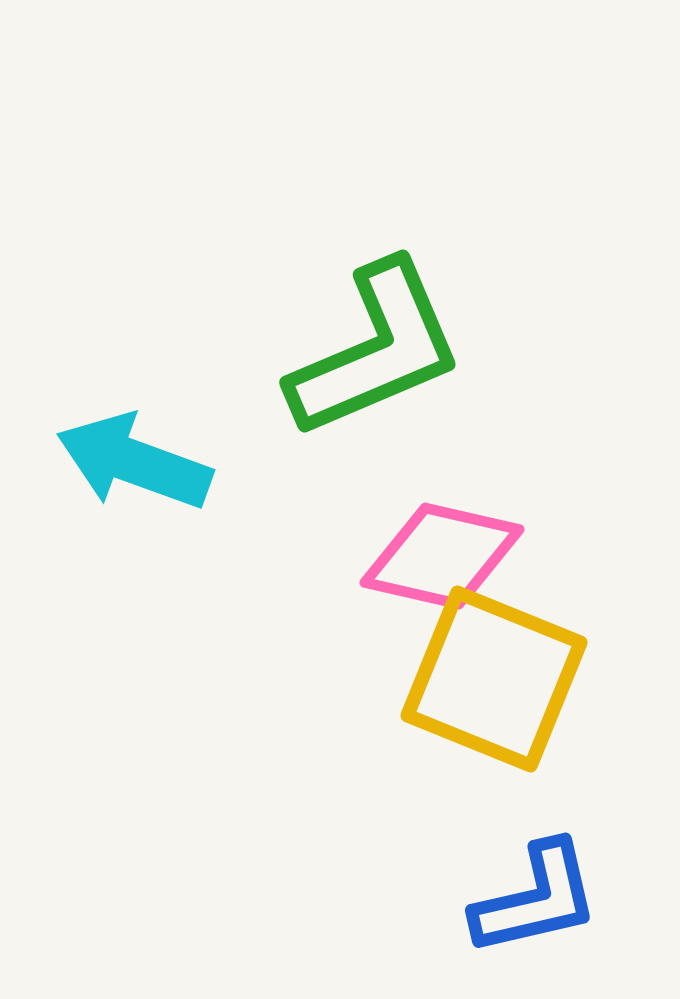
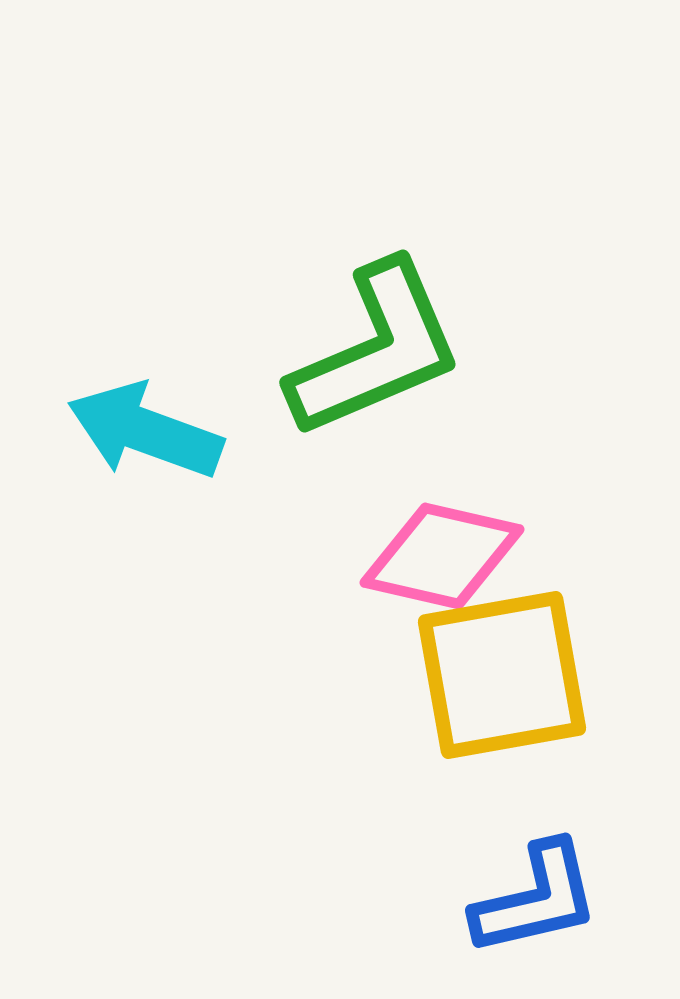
cyan arrow: moved 11 px right, 31 px up
yellow square: moved 8 px right, 4 px up; rotated 32 degrees counterclockwise
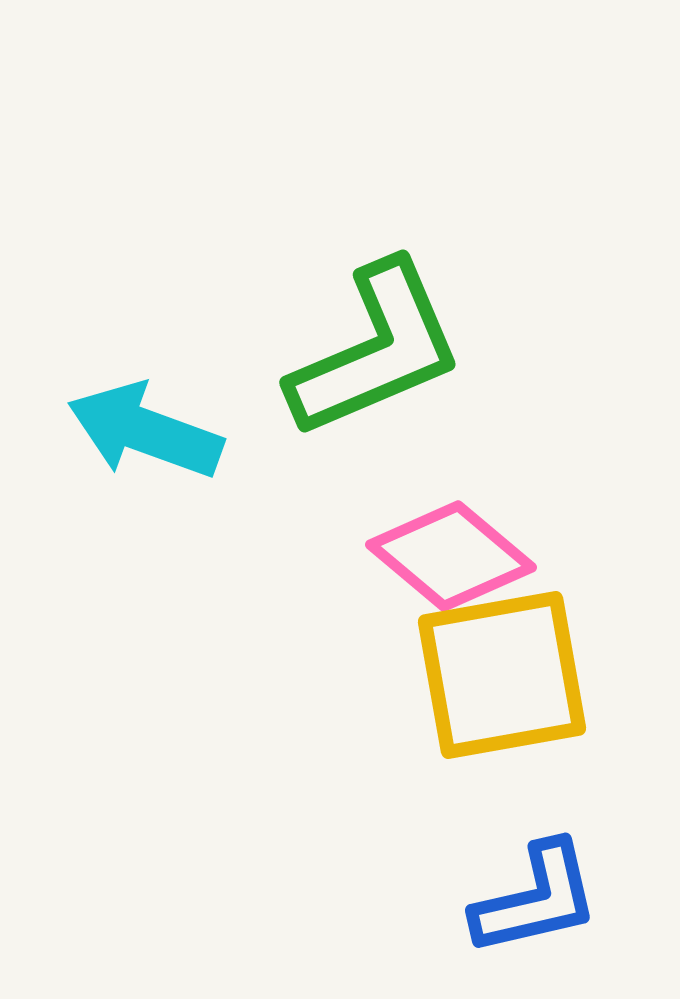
pink diamond: moved 9 px right; rotated 27 degrees clockwise
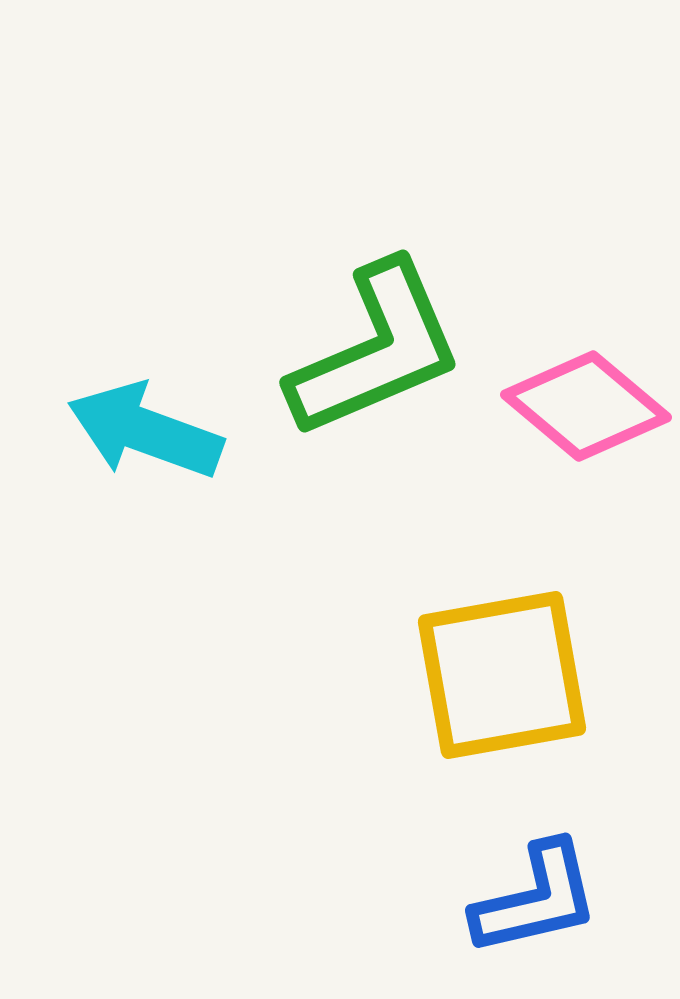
pink diamond: moved 135 px right, 150 px up
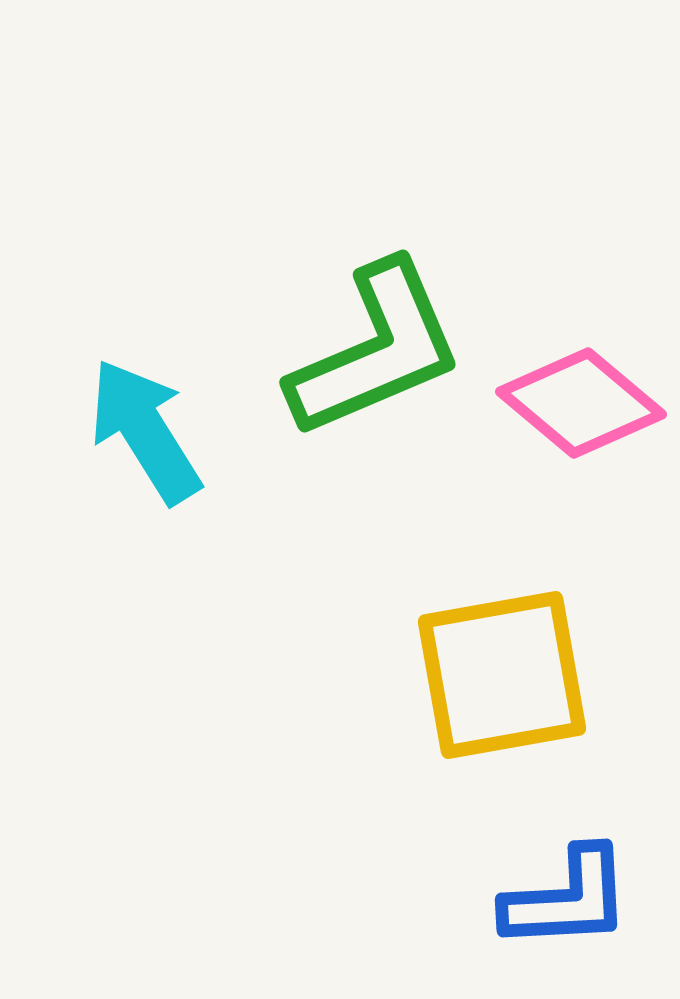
pink diamond: moved 5 px left, 3 px up
cyan arrow: rotated 38 degrees clockwise
blue L-shape: moved 31 px right; rotated 10 degrees clockwise
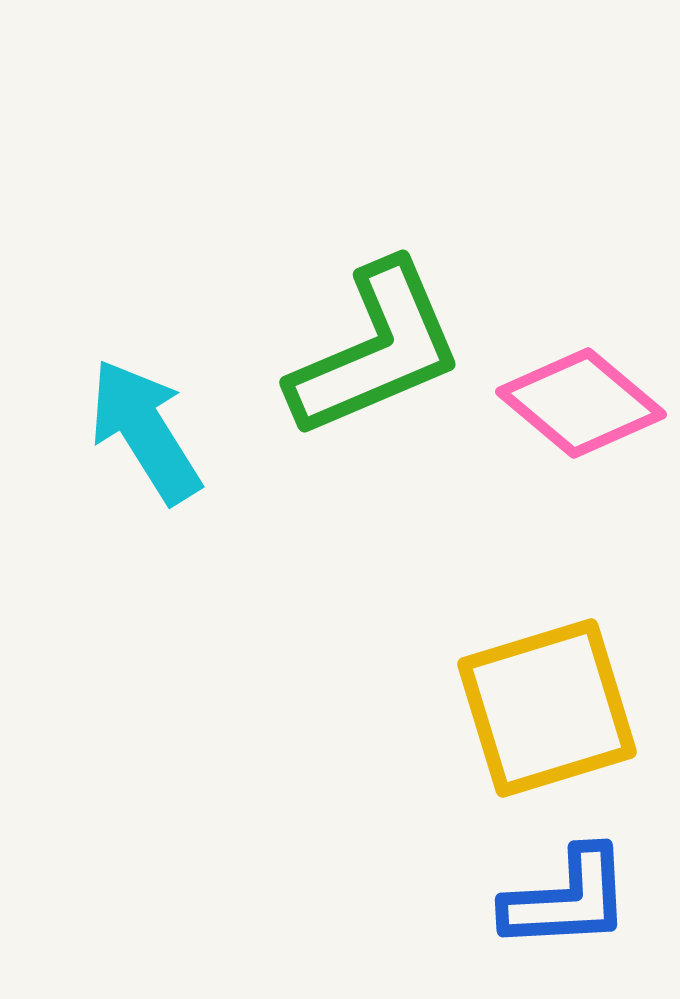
yellow square: moved 45 px right, 33 px down; rotated 7 degrees counterclockwise
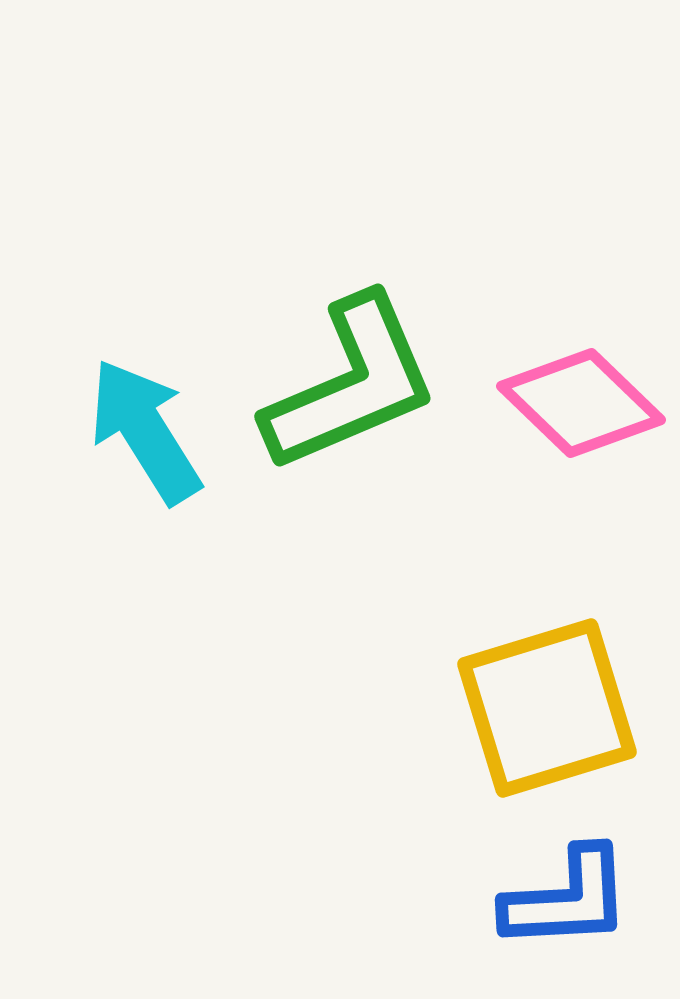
green L-shape: moved 25 px left, 34 px down
pink diamond: rotated 4 degrees clockwise
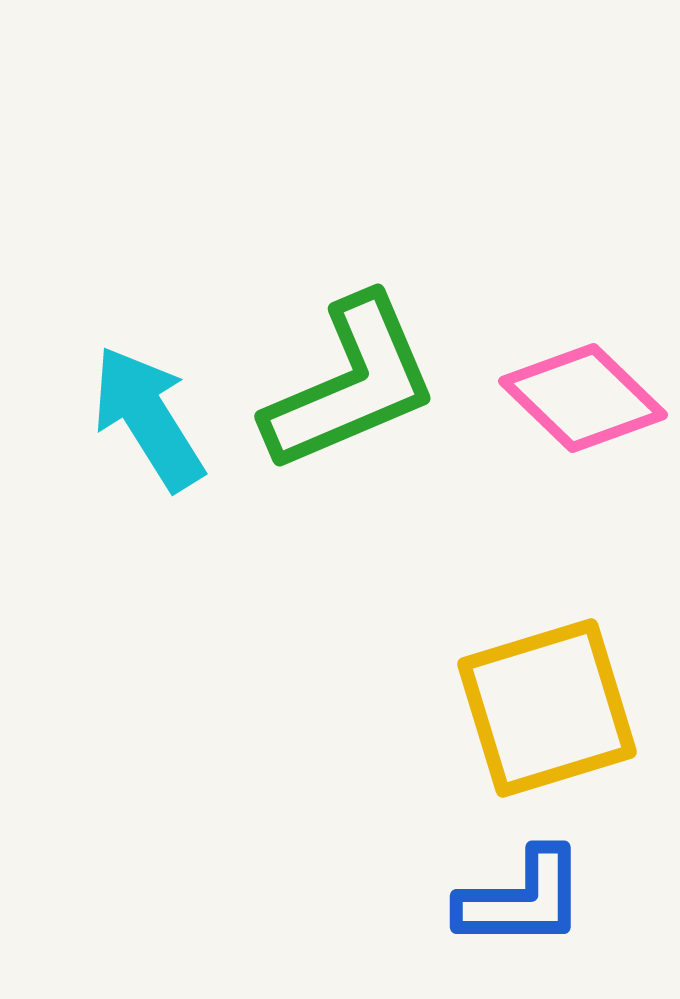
pink diamond: moved 2 px right, 5 px up
cyan arrow: moved 3 px right, 13 px up
blue L-shape: moved 45 px left; rotated 3 degrees clockwise
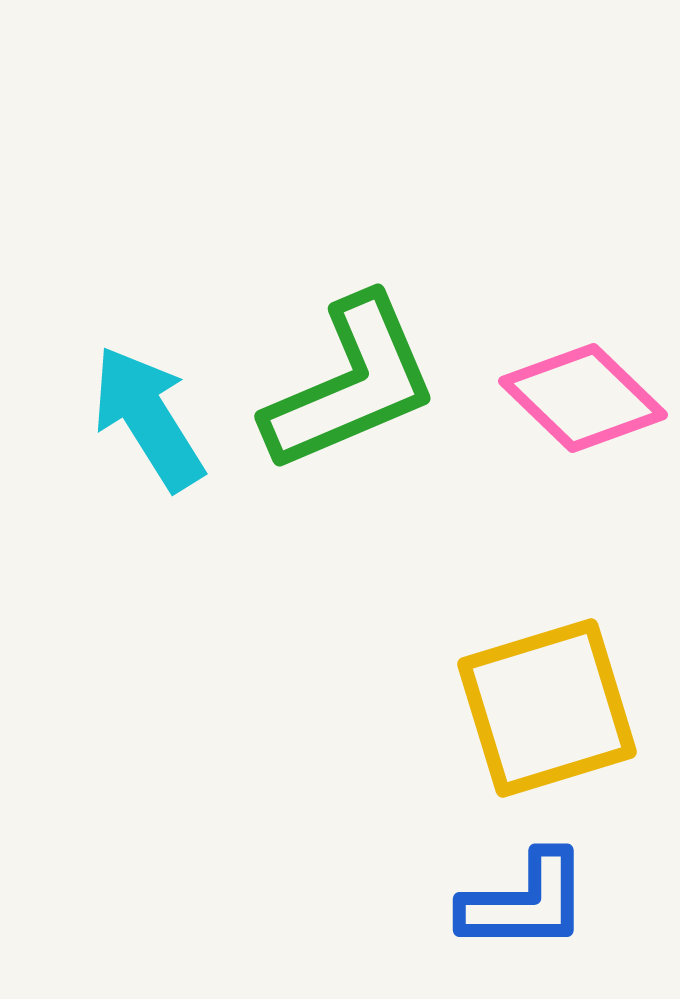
blue L-shape: moved 3 px right, 3 px down
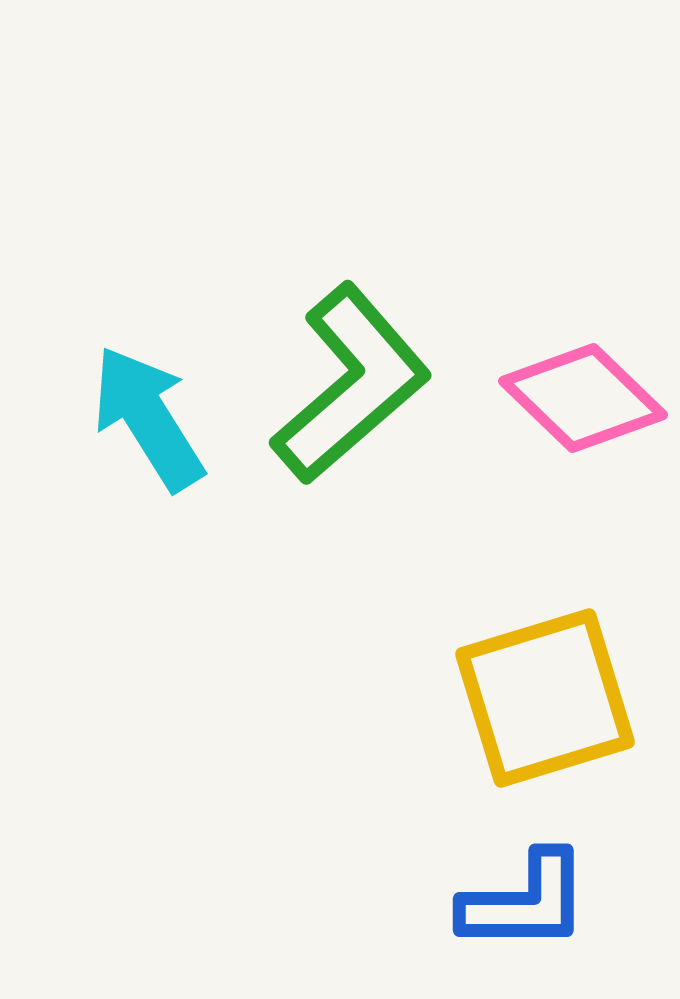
green L-shape: rotated 18 degrees counterclockwise
yellow square: moved 2 px left, 10 px up
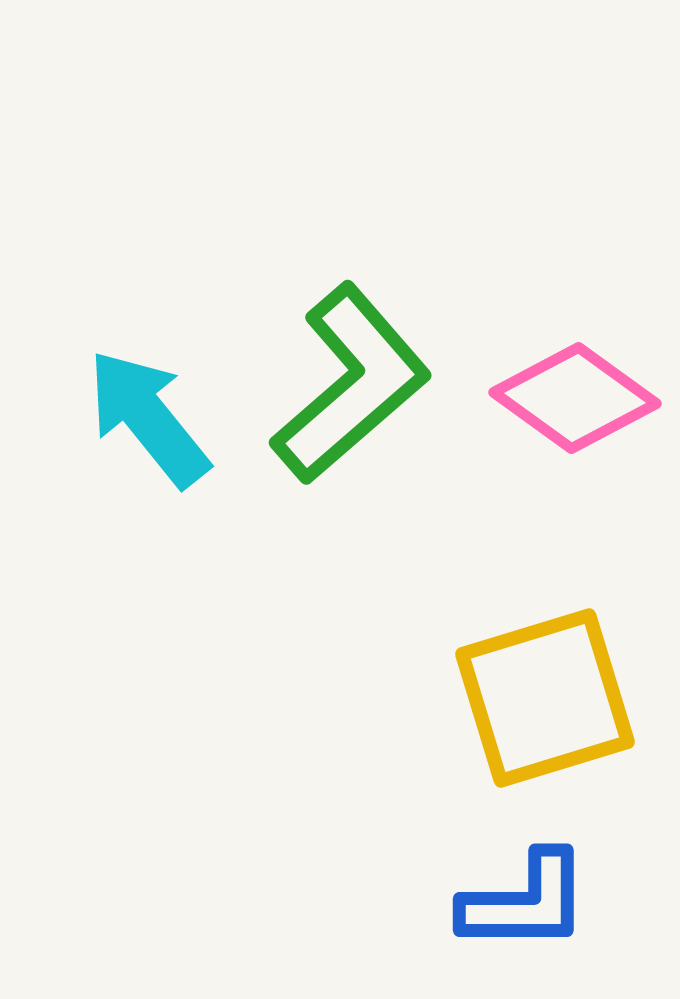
pink diamond: moved 8 px left; rotated 8 degrees counterclockwise
cyan arrow: rotated 7 degrees counterclockwise
